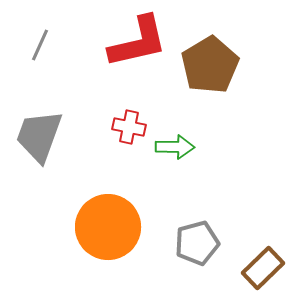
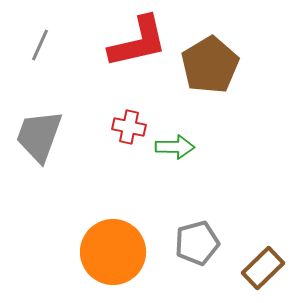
orange circle: moved 5 px right, 25 px down
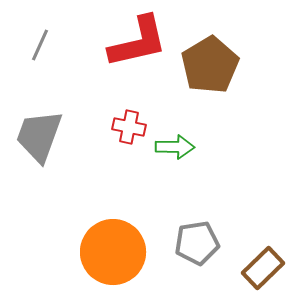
gray pentagon: rotated 6 degrees clockwise
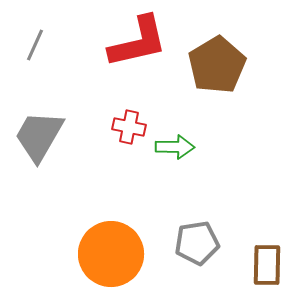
gray line: moved 5 px left
brown pentagon: moved 7 px right
gray trapezoid: rotated 10 degrees clockwise
orange circle: moved 2 px left, 2 px down
brown rectangle: moved 4 px right, 3 px up; rotated 45 degrees counterclockwise
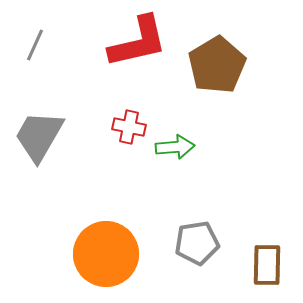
green arrow: rotated 6 degrees counterclockwise
orange circle: moved 5 px left
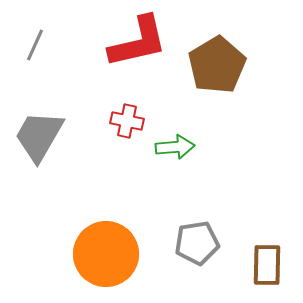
red cross: moved 2 px left, 6 px up
